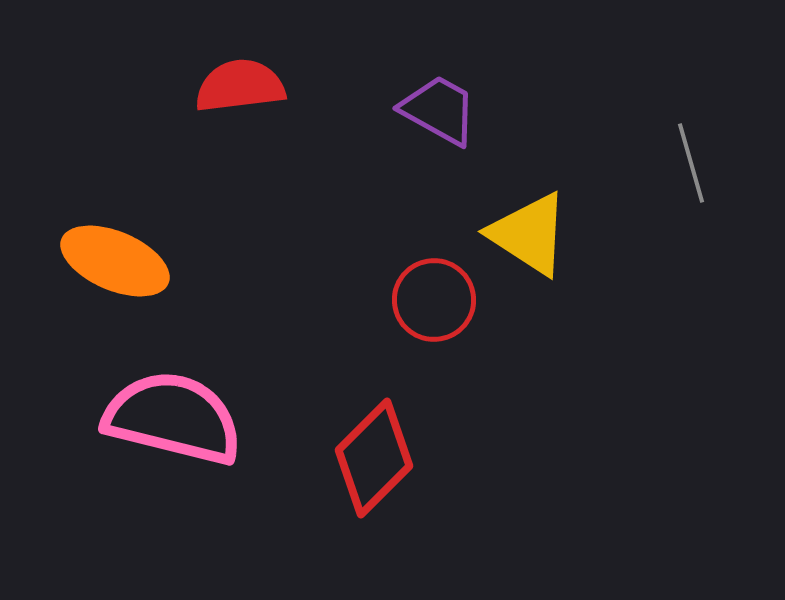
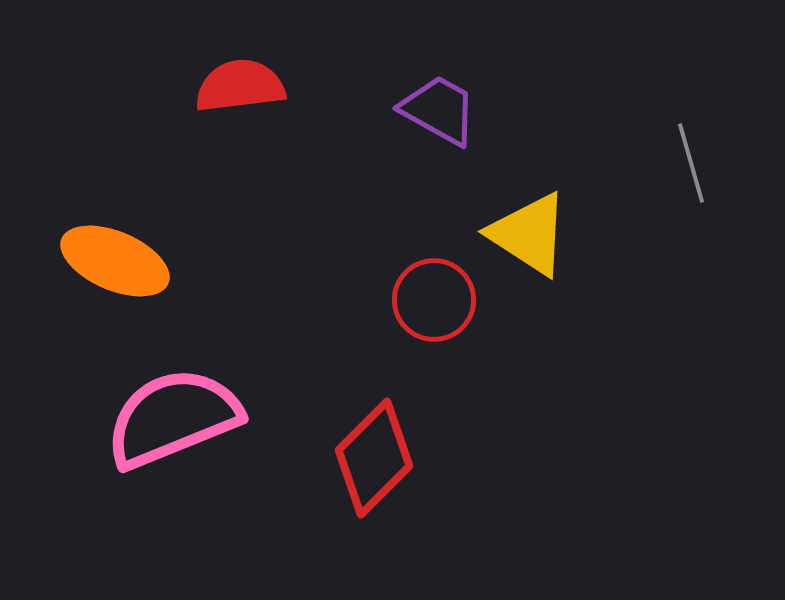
pink semicircle: rotated 36 degrees counterclockwise
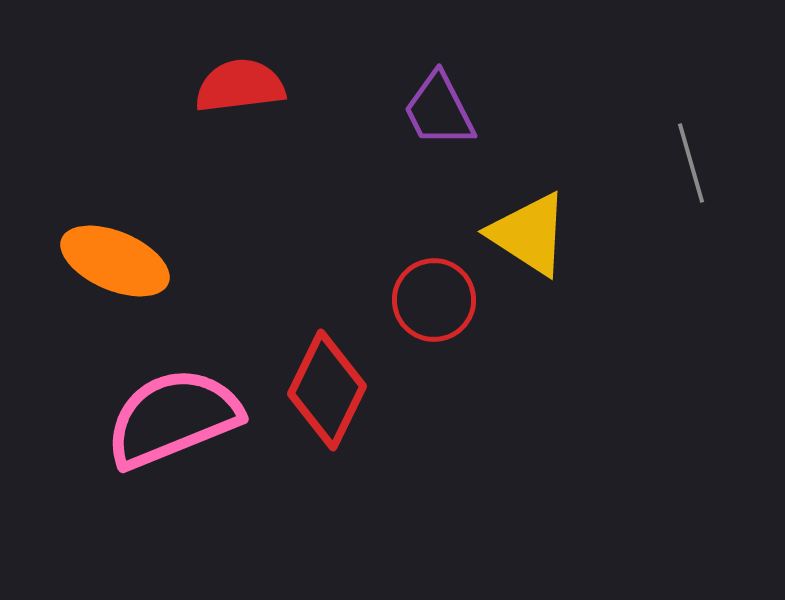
purple trapezoid: rotated 146 degrees counterclockwise
red diamond: moved 47 px left, 68 px up; rotated 19 degrees counterclockwise
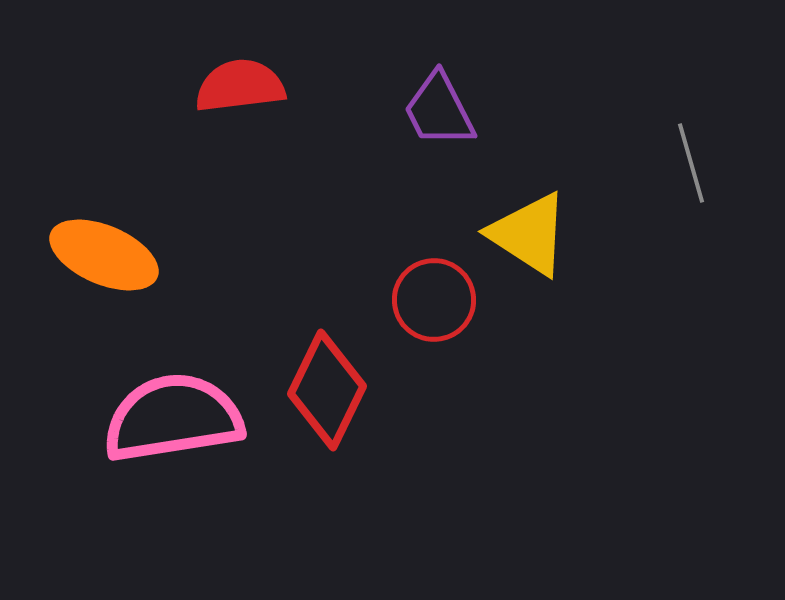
orange ellipse: moved 11 px left, 6 px up
pink semicircle: rotated 13 degrees clockwise
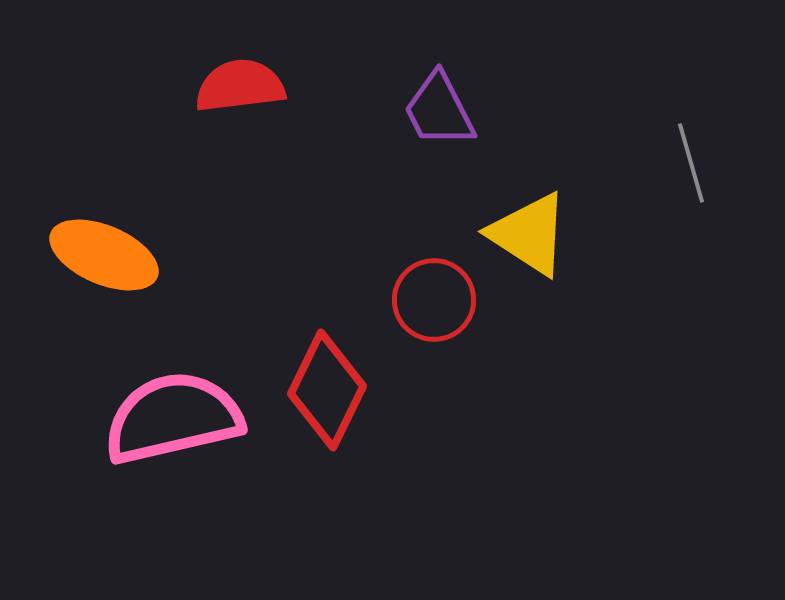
pink semicircle: rotated 4 degrees counterclockwise
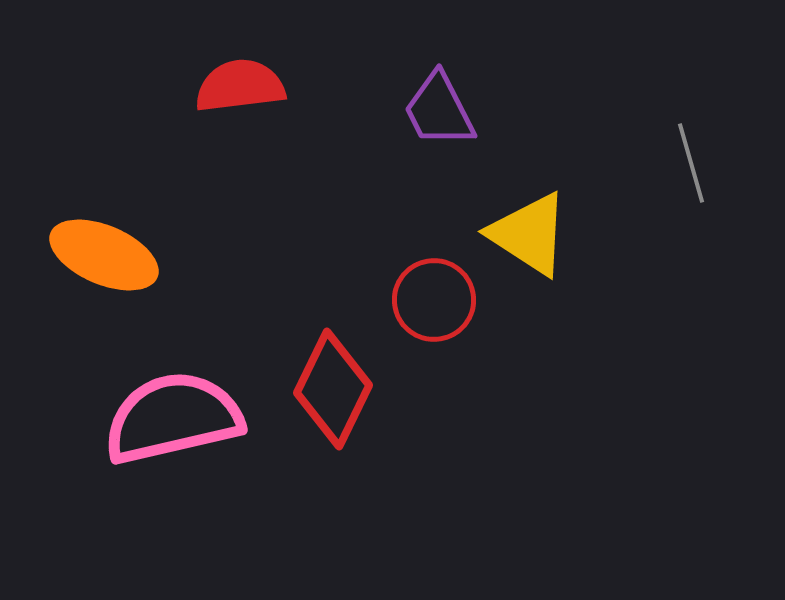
red diamond: moved 6 px right, 1 px up
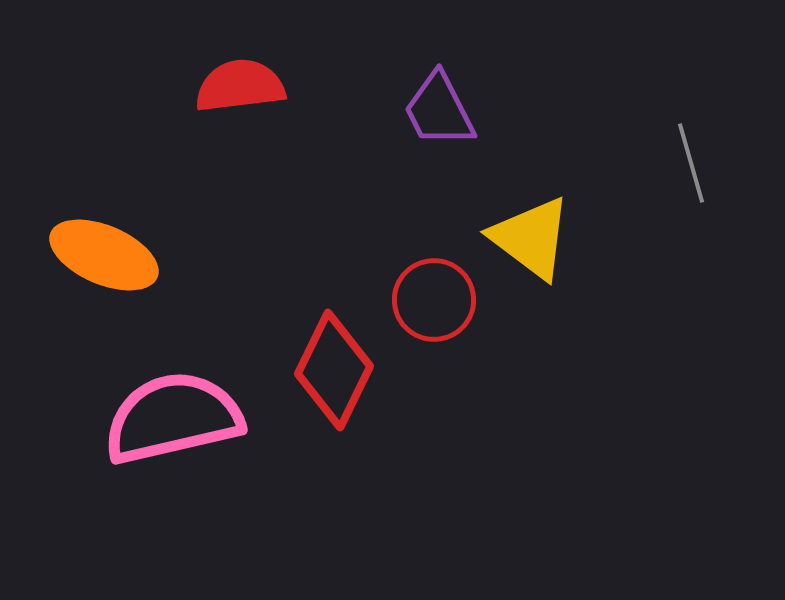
yellow triangle: moved 2 px right, 4 px down; rotated 4 degrees clockwise
red diamond: moved 1 px right, 19 px up
